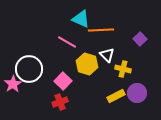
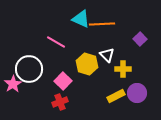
orange line: moved 1 px right, 6 px up
pink line: moved 11 px left
yellow cross: rotated 14 degrees counterclockwise
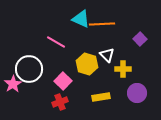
yellow rectangle: moved 15 px left, 1 px down; rotated 18 degrees clockwise
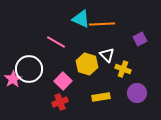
purple square: rotated 16 degrees clockwise
yellow cross: rotated 21 degrees clockwise
pink star: moved 5 px up
